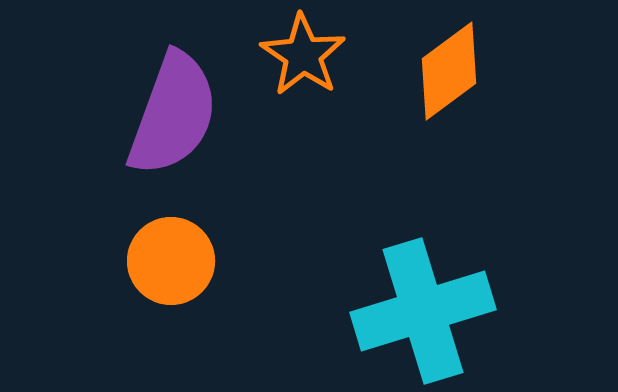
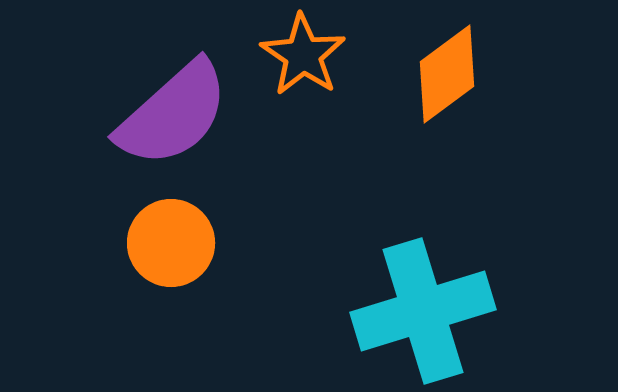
orange diamond: moved 2 px left, 3 px down
purple semicircle: rotated 28 degrees clockwise
orange circle: moved 18 px up
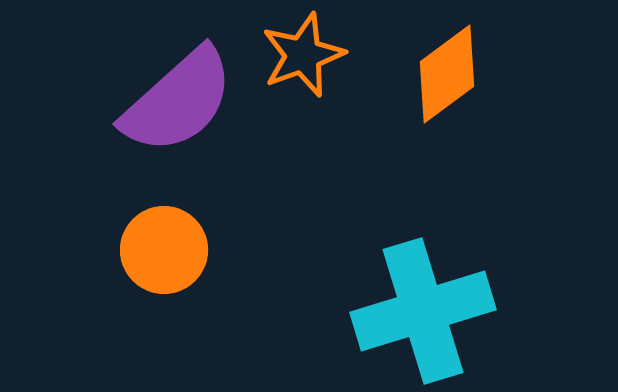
orange star: rotated 18 degrees clockwise
purple semicircle: moved 5 px right, 13 px up
orange circle: moved 7 px left, 7 px down
